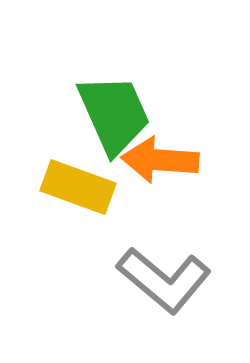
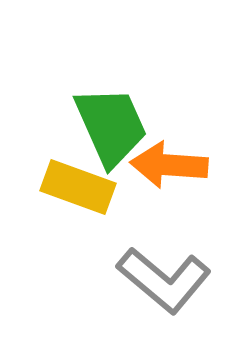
green trapezoid: moved 3 px left, 12 px down
orange arrow: moved 9 px right, 5 px down
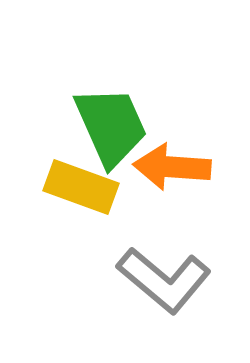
orange arrow: moved 3 px right, 2 px down
yellow rectangle: moved 3 px right
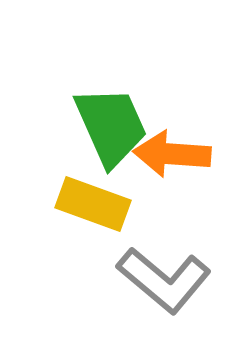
orange arrow: moved 13 px up
yellow rectangle: moved 12 px right, 17 px down
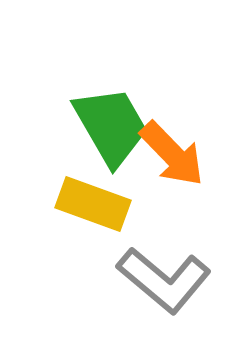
green trapezoid: rotated 6 degrees counterclockwise
orange arrow: rotated 138 degrees counterclockwise
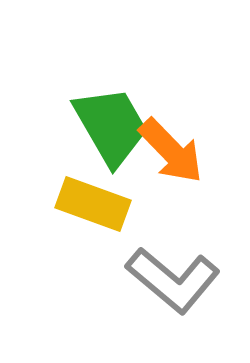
orange arrow: moved 1 px left, 3 px up
gray L-shape: moved 9 px right
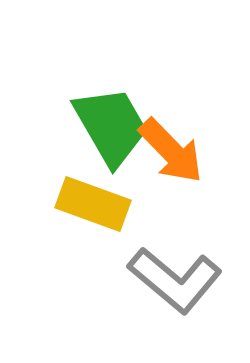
gray L-shape: moved 2 px right
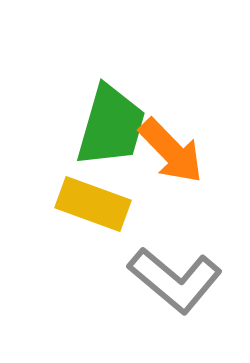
green trapezoid: rotated 46 degrees clockwise
